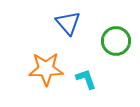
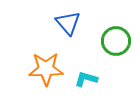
cyan L-shape: rotated 55 degrees counterclockwise
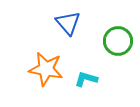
green circle: moved 2 px right
orange star: rotated 12 degrees clockwise
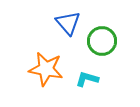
green circle: moved 16 px left
cyan L-shape: moved 1 px right
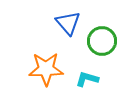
orange star: rotated 12 degrees counterclockwise
